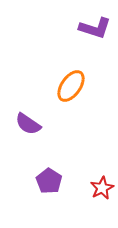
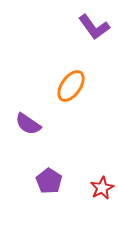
purple L-shape: moved 1 px left, 1 px up; rotated 36 degrees clockwise
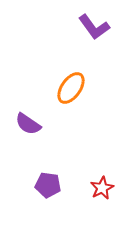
orange ellipse: moved 2 px down
purple pentagon: moved 1 px left, 4 px down; rotated 25 degrees counterclockwise
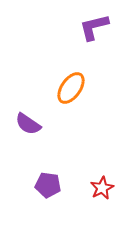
purple L-shape: rotated 112 degrees clockwise
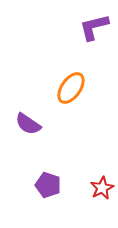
purple pentagon: rotated 10 degrees clockwise
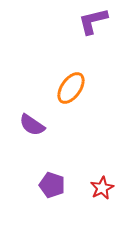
purple L-shape: moved 1 px left, 6 px up
purple semicircle: moved 4 px right, 1 px down
purple pentagon: moved 4 px right
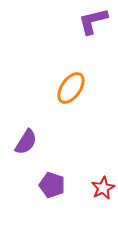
purple semicircle: moved 6 px left, 17 px down; rotated 92 degrees counterclockwise
red star: moved 1 px right
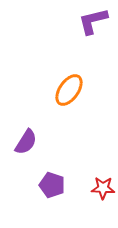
orange ellipse: moved 2 px left, 2 px down
red star: rotated 30 degrees clockwise
